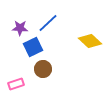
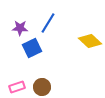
blue line: rotated 15 degrees counterclockwise
blue square: moved 1 px left, 1 px down
brown circle: moved 1 px left, 18 px down
pink rectangle: moved 1 px right, 3 px down
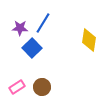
blue line: moved 5 px left
yellow diamond: moved 1 px left, 1 px up; rotated 55 degrees clockwise
blue square: rotated 18 degrees counterclockwise
pink rectangle: rotated 14 degrees counterclockwise
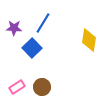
purple star: moved 6 px left
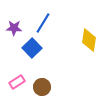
pink rectangle: moved 5 px up
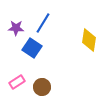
purple star: moved 2 px right
blue square: rotated 12 degrees counterclockwise
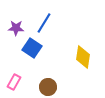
blue line: moved 1 px right
yellow diamond: moved 6 px left, 17 px down
pink rectangle: moved 3 px left; rotated 28 degrees counterclockwise
brown circle: moved 6 px right
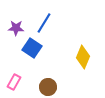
yellow diamond: rotated 15 degrees clockwise
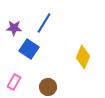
purple star: moved 2 px left
blue square: moved 3 px left, 1 px down
